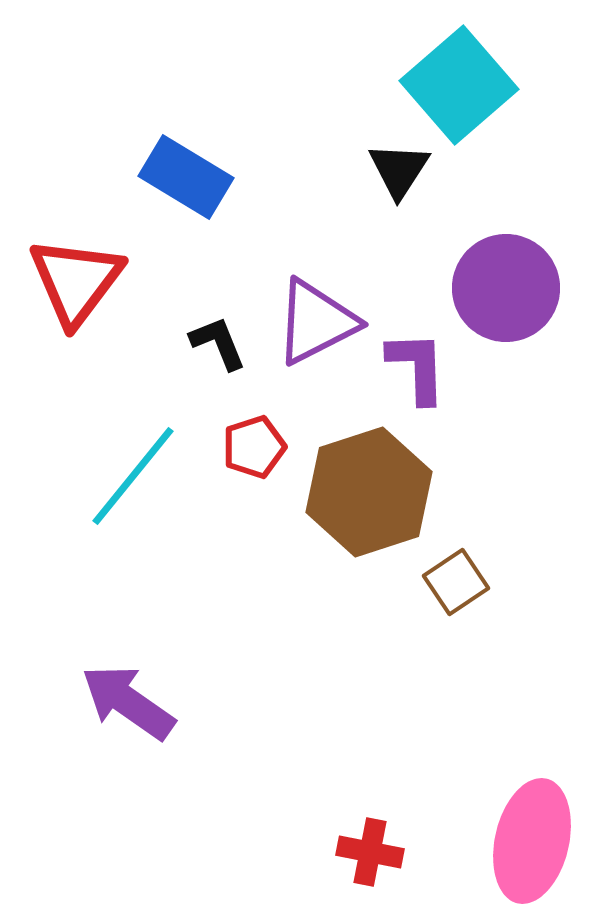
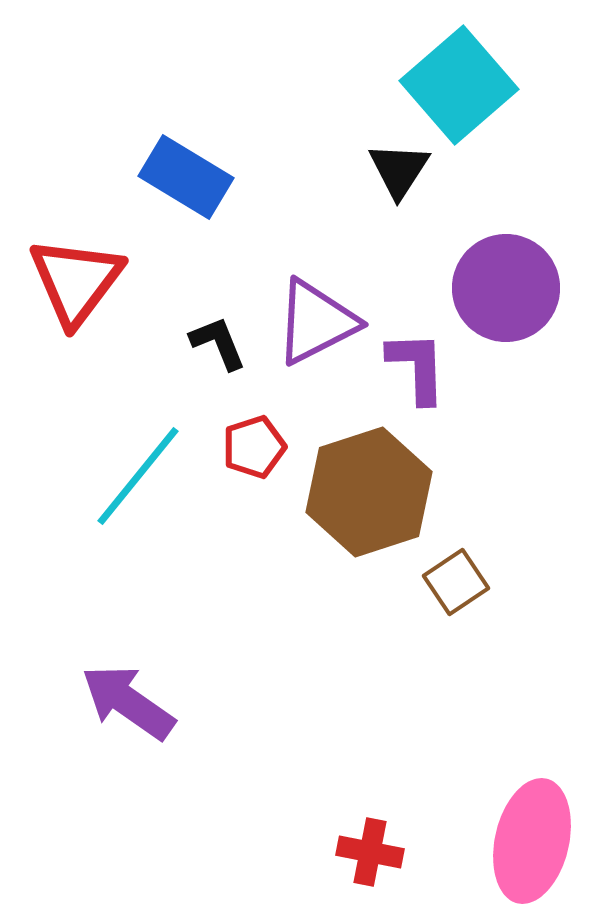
cyan line: moved 5 px right
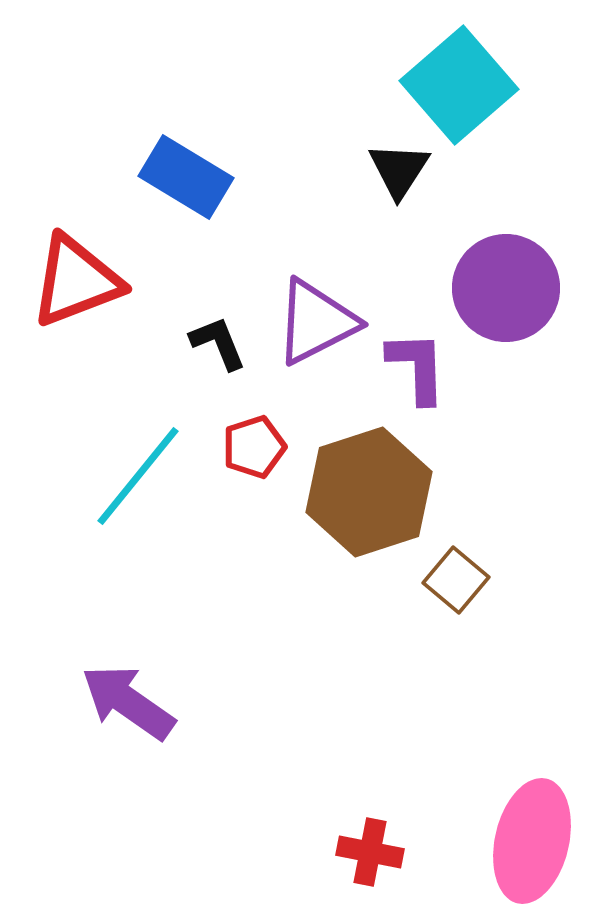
red triangle: rotated 32 degrees clockwise
brown square: moved 2 px up; rotated 16 degrees counterclockwise
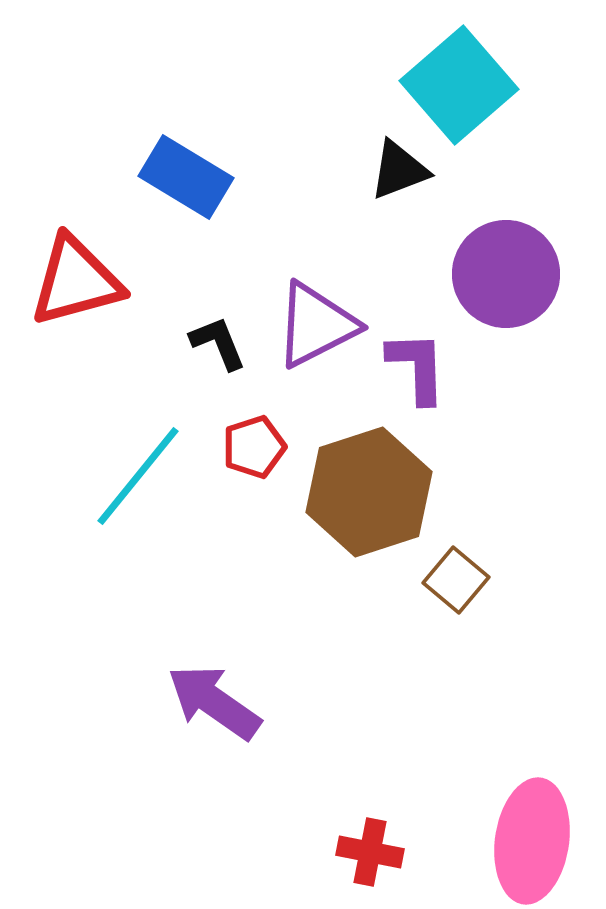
black triangle: rotated 36 degrees clockwise
red triangle: rotated 6 degrees clockwise
purple circle: moved 14 px up
purple triangle: moved 3 px down
purple arrow: moved 86 px right
pink ellipse: rotated 5 degrees counterclockwise
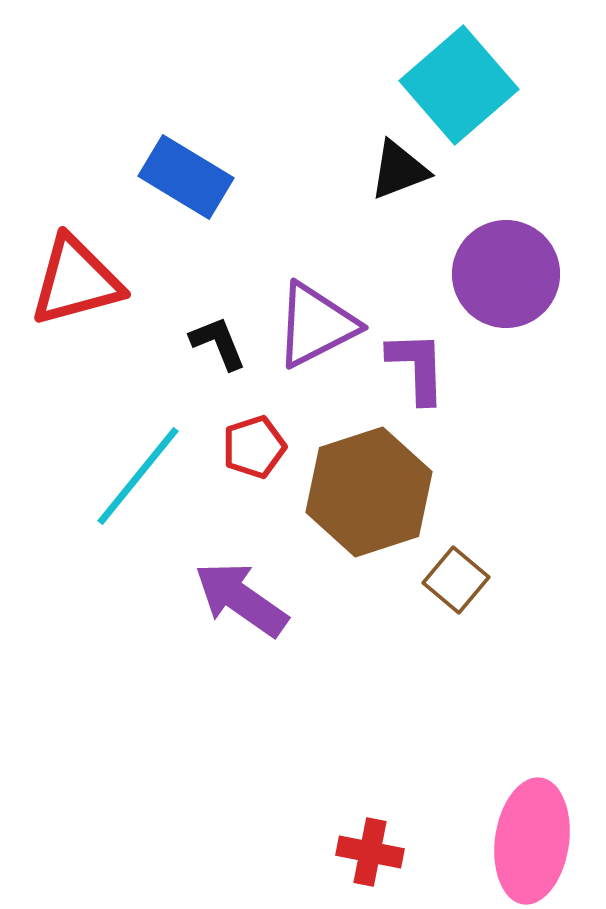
purple arrow: moved 27 px right, 103 px up
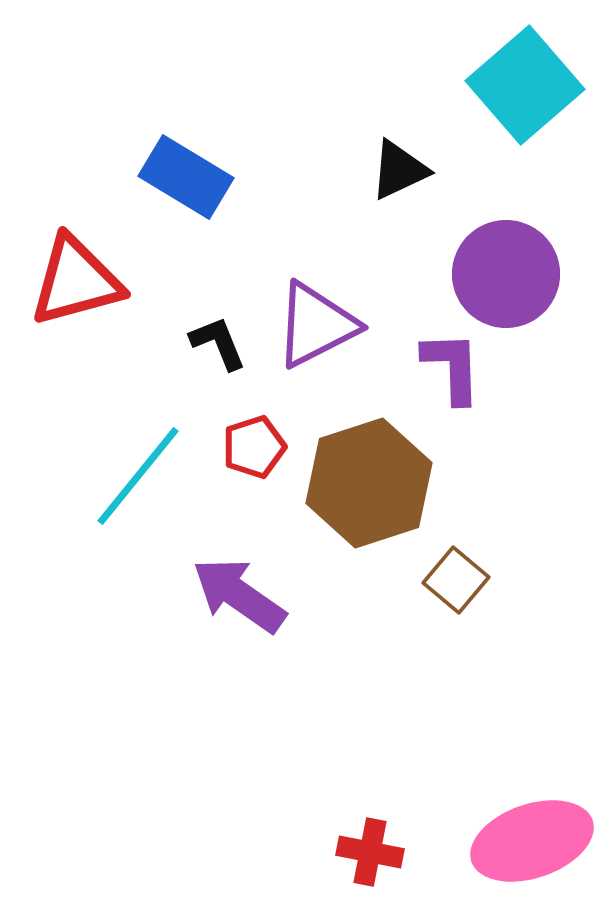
cyan square: moved 66 px right
black triangle: rotated 4 degrees counterclockwise
purple L-shape: moved 35 px right
brown hexagon: moved 9 px up
purple arrow: moved 2 px left, 4 px up
pink ellipse: rotated 63 degrees clockwise
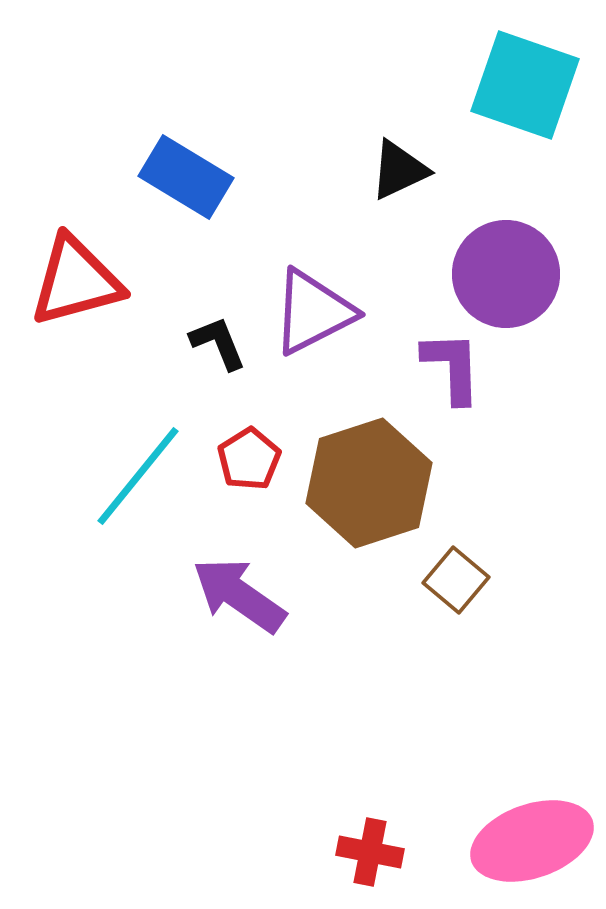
cyan square: rotated 30 degrees counterclockwise
purple triangle: moved 3 px left, 13 px up
red pentagon: moved 5 px left, 12 px down; rotated 14 degrees counterclockwise
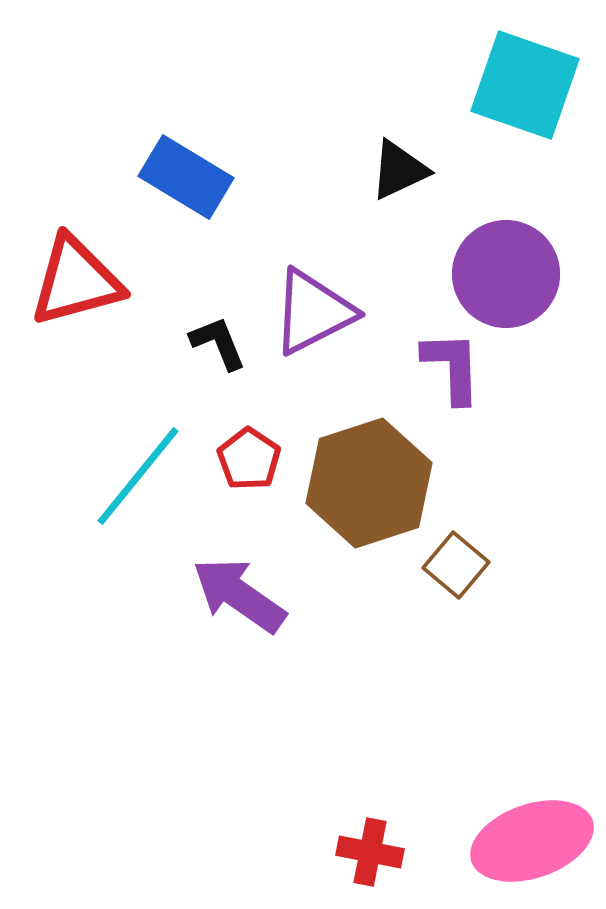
red pentagon: rotated 6 degrees counterclockwise
brown square: moved 15 px up
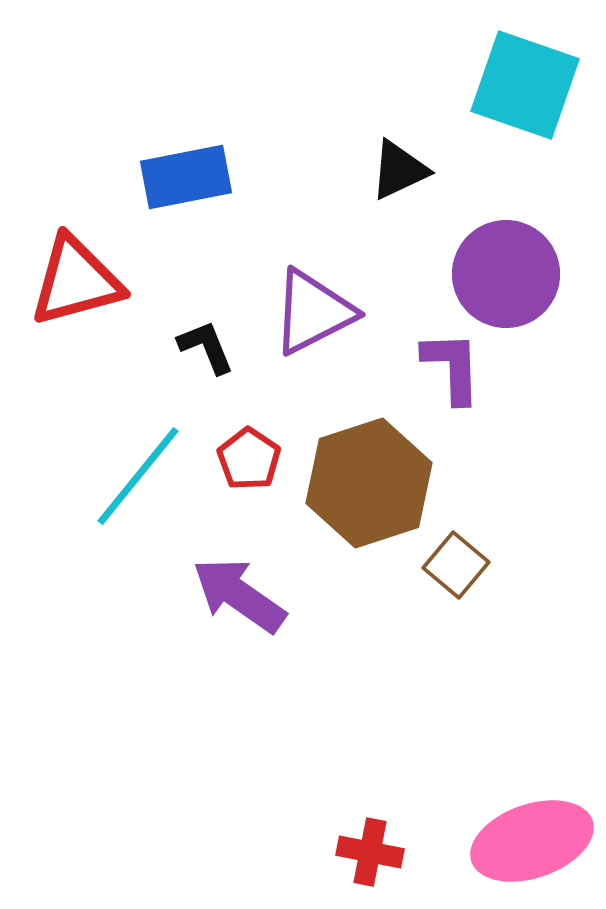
blue rectangle: rotated 42 degrees counterclockwise
black L-shape: moved 12 px left, 4 px down
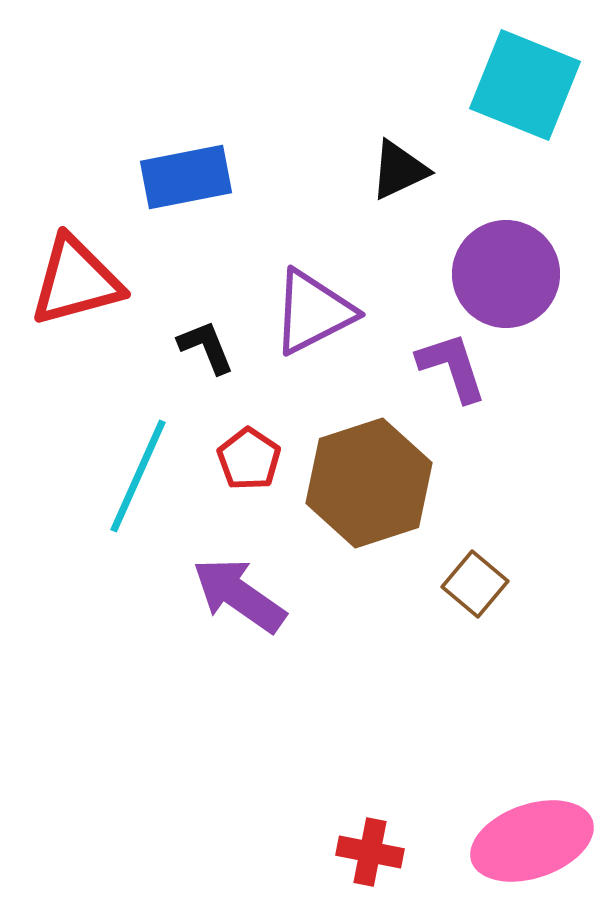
cyan square: rotated 3 degrees clockwise
purple L-shape: rotated 16 degrees counterclockwise
cyan line: rotated 15 degrees counterclockwise
brown square: moved 19 px right, 19 px down
